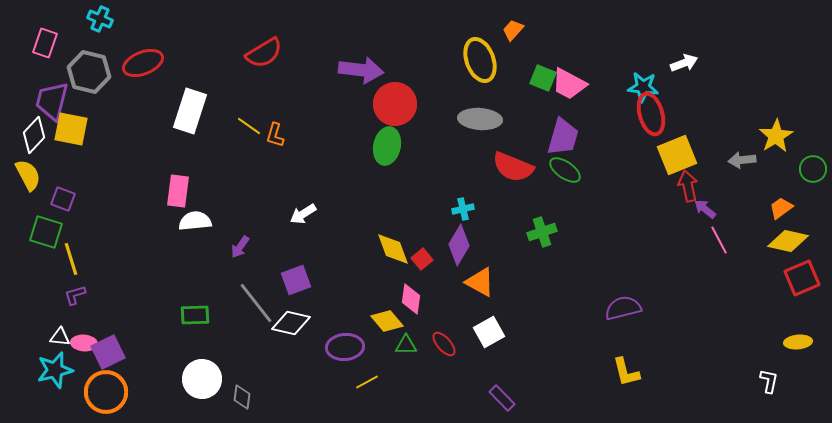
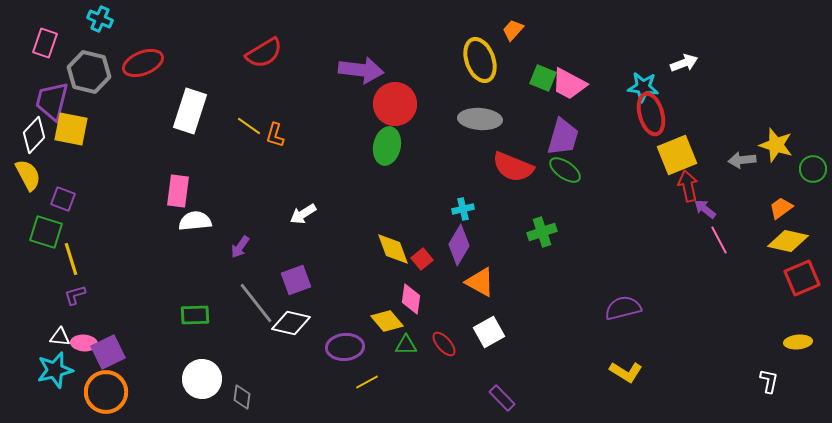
yellow star at (776, 136): moved 9 px down; rotated 24 degrees counterclockwise
yellow L-shape at (626, 372): rotated 44 degrees counterclockwise
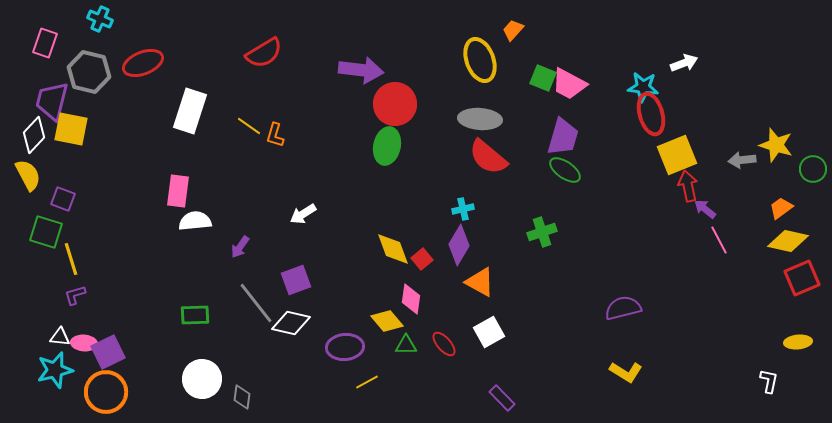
red semicircle at (513, 167): moved 25 px left, 10 px up; rotated 18 degrees clockwise
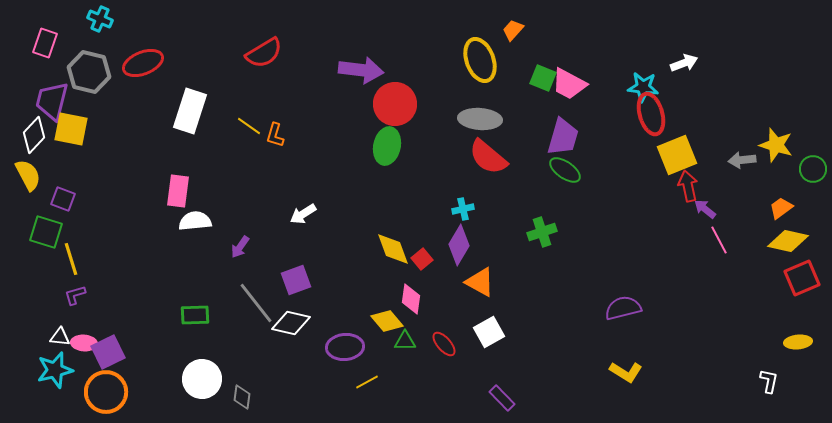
green triangle at (406, 345): moved 1 px left, 4 px up
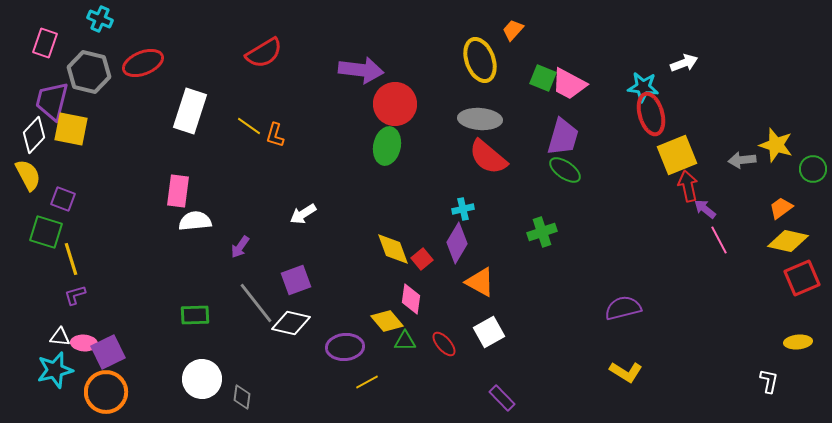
purple diamond at (459, 245): moved 2 px left, 2 px up
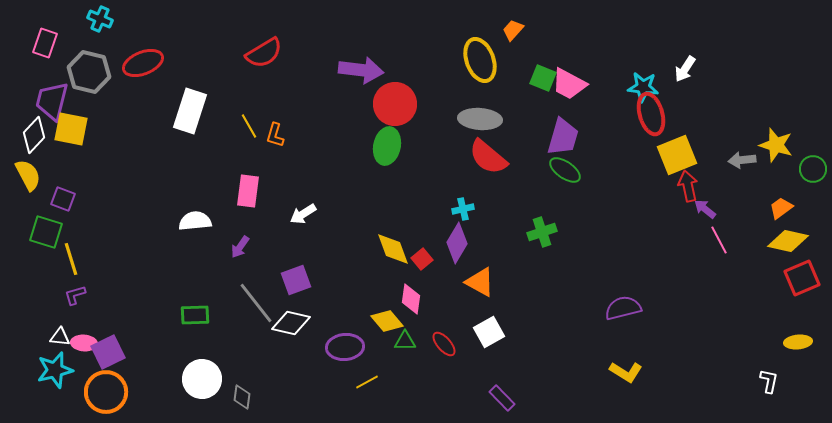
white arrow at (684, 63): moved 1 px right, 6 px down; rotated 144 degrees clockwise
yellow line at (249, 126): rotated 25 degrees clockwise
pink rectangle at (178, 191): moved 70 px right
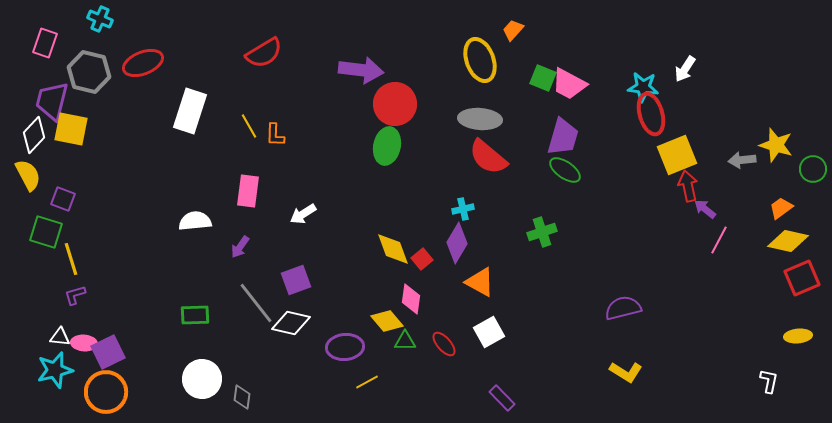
orange L-shape at (275, 135): rotated 15 degrees counterclockwise
pink line at (719, 240): rotated 56 degrees clockwise
yellow ellipse at (798, 342): moved 6 px up
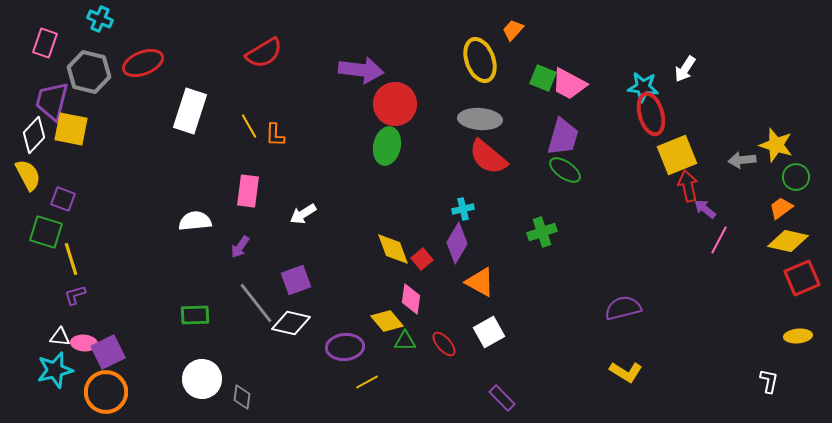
green circle at (813, 169): moved 17 px left, 8 px down
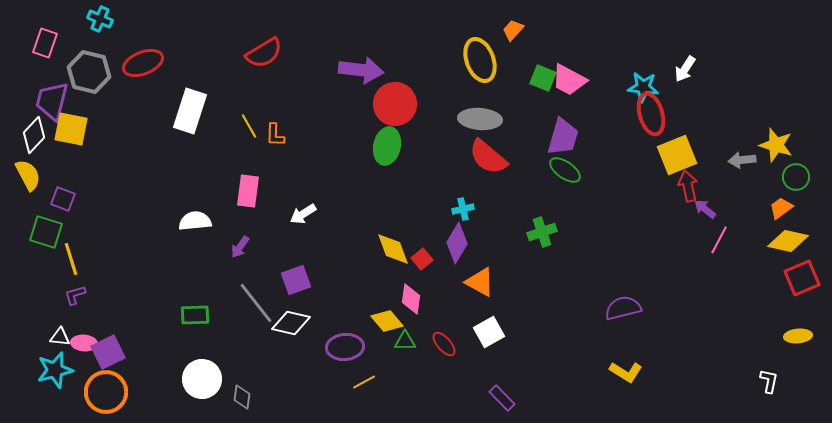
pink trapezoid at (569, 84): moved 4 px up
yellow line at (367, 382): moved 3 px left
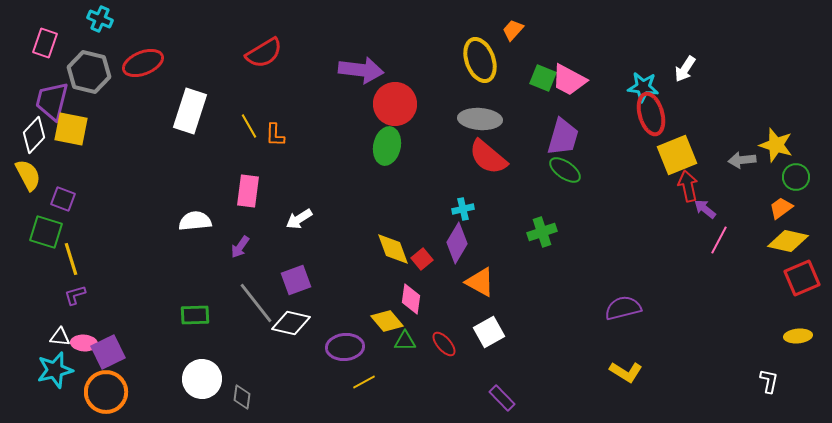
white arrow at (303, 214): moved 4 px left, 5 px down
